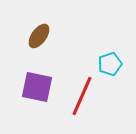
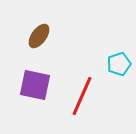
cyan pentagon: moved 9 px right
purple square: moved 2 px left, 2 px up
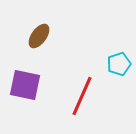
purple square: moved 10 px left
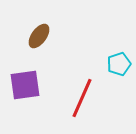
purple square: rotated 20 degrees counterclockwise
red line: moved 2 px down
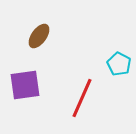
cyan pentagon: rotated 25 degrees counterclockwise
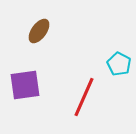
brown ellipse: moved 5 px up
red line: moved 2 px right, 1 px up
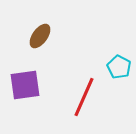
brown ellipse: moved 1 px right, 5 px down
cyan pentagon: moved 3 px down
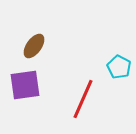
brown ellipse: moved 6 px left, 10 px down
red line: moved 1 px left, 2 px down
